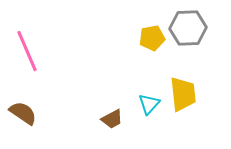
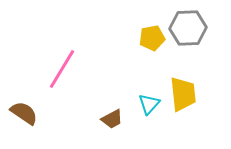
pink line: moved 35 px right, 18 px down; rotated 54 degrees clockwise
brown semicircle: moved 1 px right
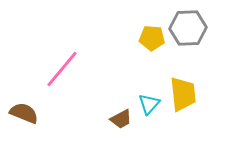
yellow pentagon: rotated 15 degrees clockwise
pink line: rotated 9 degrees clockwise
brown semicircle: rotated 12 degrees counterclockwise
brown trapezoid: moved 9 px right
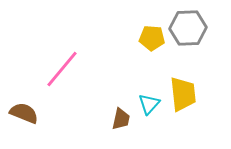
brown trapezoid: rotated 50 degrees counterclockwise
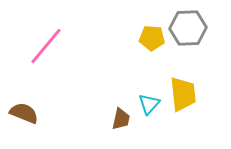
pink line: moved 16 px left, 23 px up
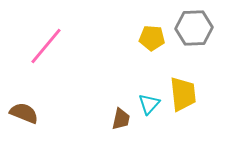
gray hexagon: moved 6 px right
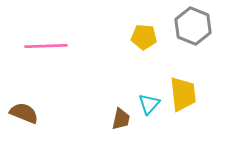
gray hexagon: moved 1 px left, 2 px up; rotated 24 degrees clockwise
yellow pentagon: moved 8 px left, 1 px up
pink line: rotated 48 degrees clockwise
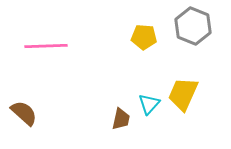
yellow trapezoid: rotated 150 degrees counterclockwise
brown semicircle: rotated 20 degrees clockwise
